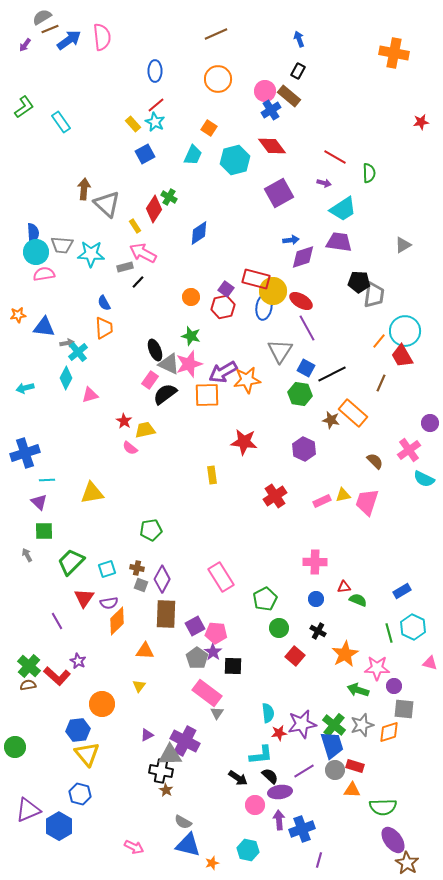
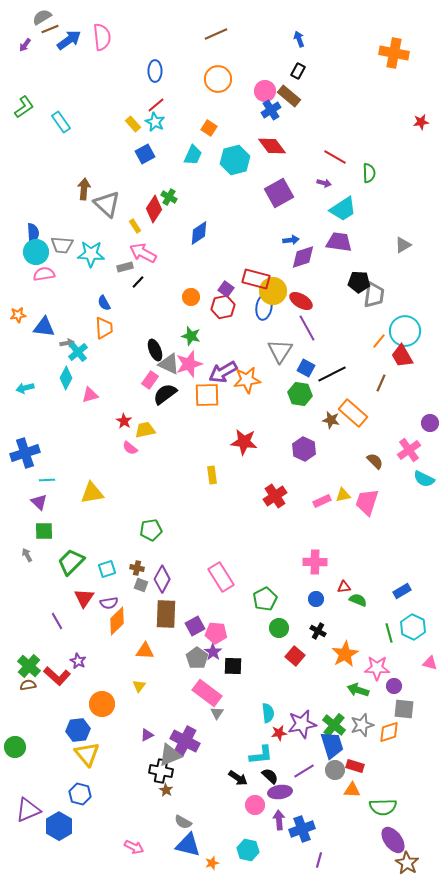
gray triangle at (170, 755): rotated 20 degrees counterclockwise
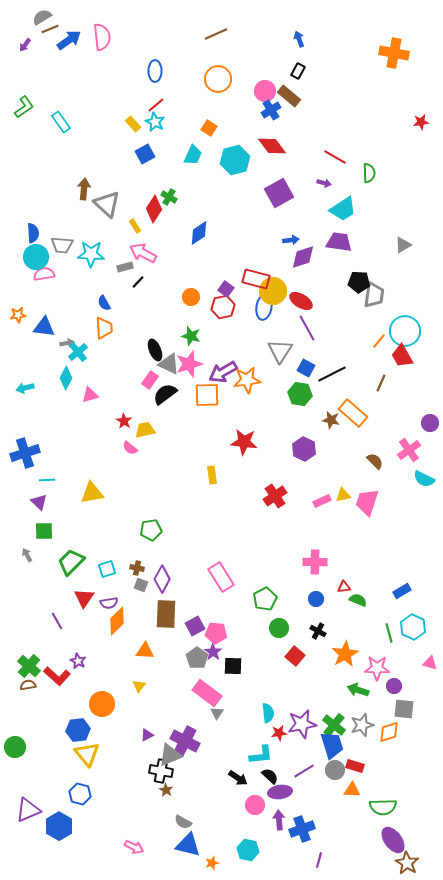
cyan circle at (36, 252): moved 5 px down
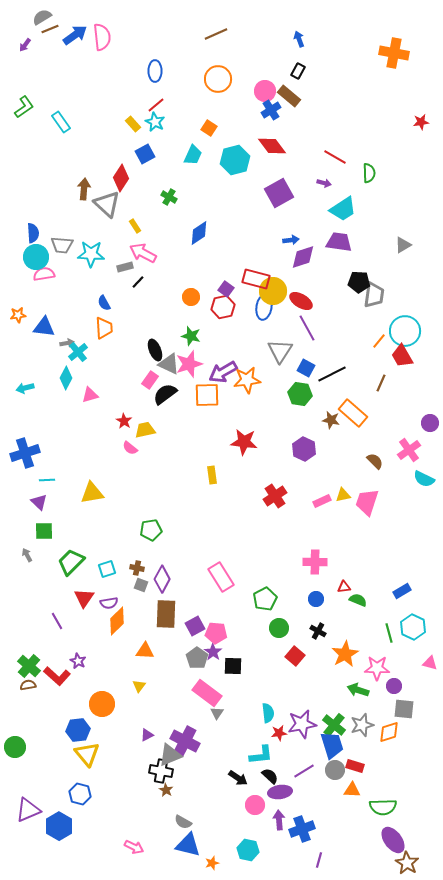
blue arrow at (69, 40): moved 6 px right, 5 px up
red diamond at (154, 209): moved 33 px left, 31 px up
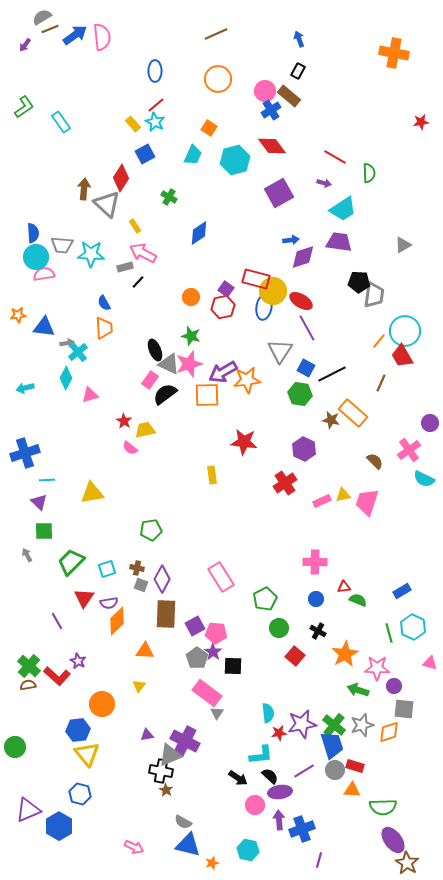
red cross at (275, 496): moved 10 px right, 13 px up
purple triangle at (147, 735): rotated 16 degrees clockwise
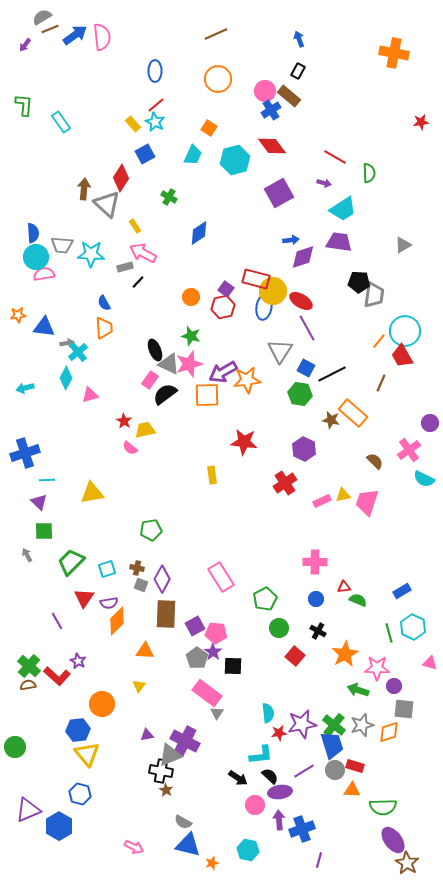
green L-shape at (24, 107): moved 2 px up; rotated 50 degrees counterclockwise
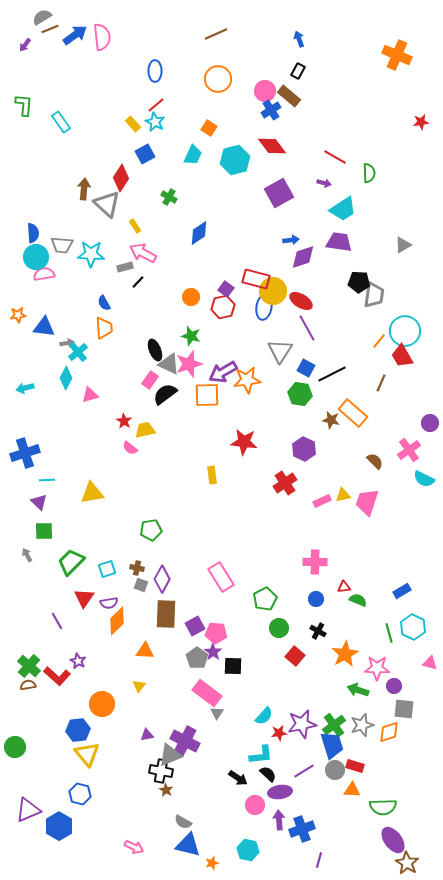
orange cross at (394, 53): moved 3 px right, 2 px down; rotated 12 degrees clockwise
cyan semicircle at (268, 713): moved 4 px left, 3 px down; rotated 48 degrees clockwise
green cross at (334, 725): rotated 15 degrees clockwise
black semicircle at (270, 776): moved 2 px left, 2 px up
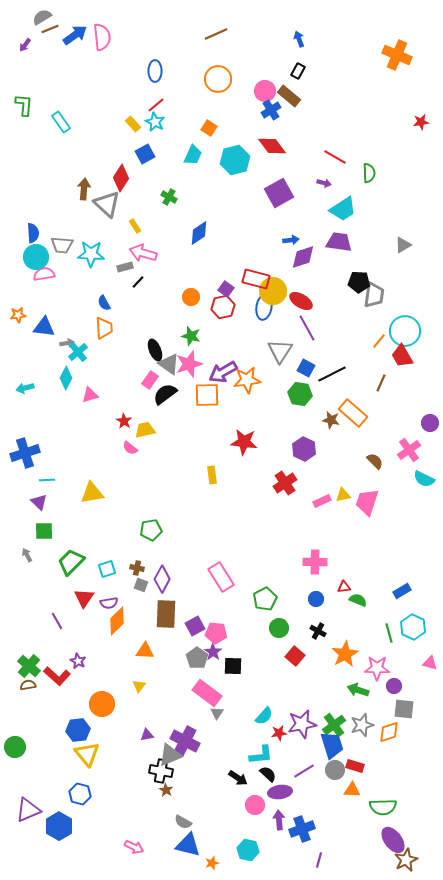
pink arrow at (143, 253): rotated 12 degrees counterclockwise
gray triangle at (169, 364): rotated 10 degrees clockwise
brown star at (407, 863): moved 1 px left, 3 px up; rotated 15 degrees clockwise
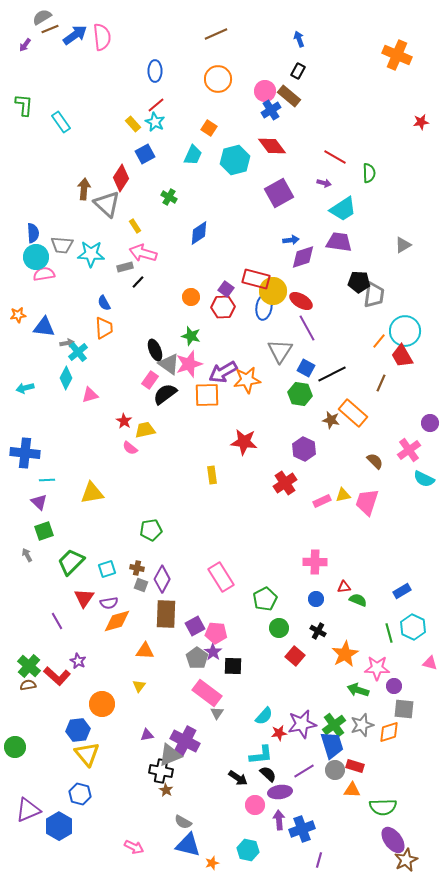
red hexagon at (223, 307): rotated 10 degrees clockwise
blue cross at (25, 453): rotated 24 degrees clockwise
green square at (44, 531): rotated 18 degrees counterclockwise
orange diamond at (117, 621): rotated 28 degrees clockwise
